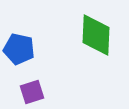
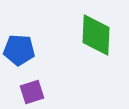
blue pentagon: moved 1 px down; rotated 8 degrees counterclockwise
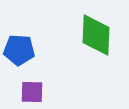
purple square: rotated 20 degrees clockwise
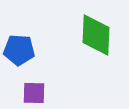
purple square: moved 2 px right, 1 px down
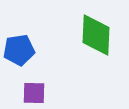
blue pentagon: rotated 12 degrees counterclockwise
